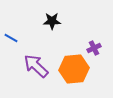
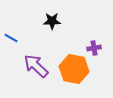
purple cross: rotated 16 degrees clockwise
orange hexagon: rotated 16 degrees clockwise
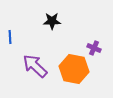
blue line: moved 1 px left, 1 px up; rotated 56 degrees clockwise
purple cross: rotated 32 degrees clockwise
purple arrow: moved 1 px left
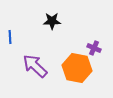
orange hexagon: moved 3 px right, 1 px up
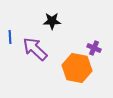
purple arrow: moved 17 px up
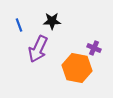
blue line: moved 9 px right, 12 px up; rotated 16 degrees counterclockwise
purple arrow: moved 3 px right; rotated 108 degrees counterclockwise
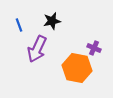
black star: rotated 12 degrees counterclockwise
purple arrow: moved 1 px left
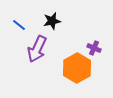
blue line: rotated 32 degrees counterclockwise
orange hexagon: rotated 20 degrees clockwise
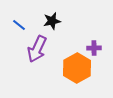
purple cross: rotated 24 degrees counterclockwise
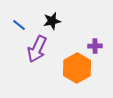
purple cross: moved 1 px right, 2 px up
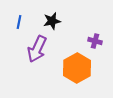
blue line: moved 3 px up; rotated 64 degrees clockwise
purple cross: moved 5 px up; rotated 16 degrees clockwise
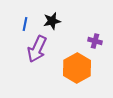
blue line: moved 6 px right, 2 px down
